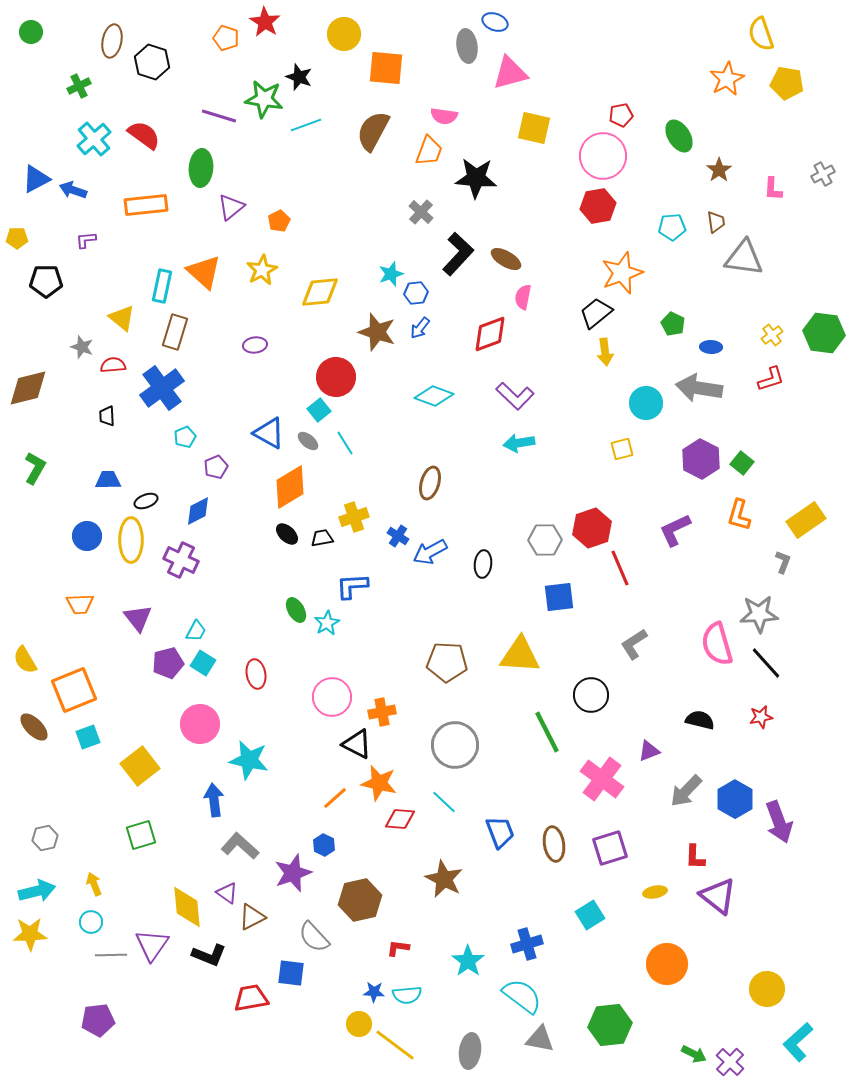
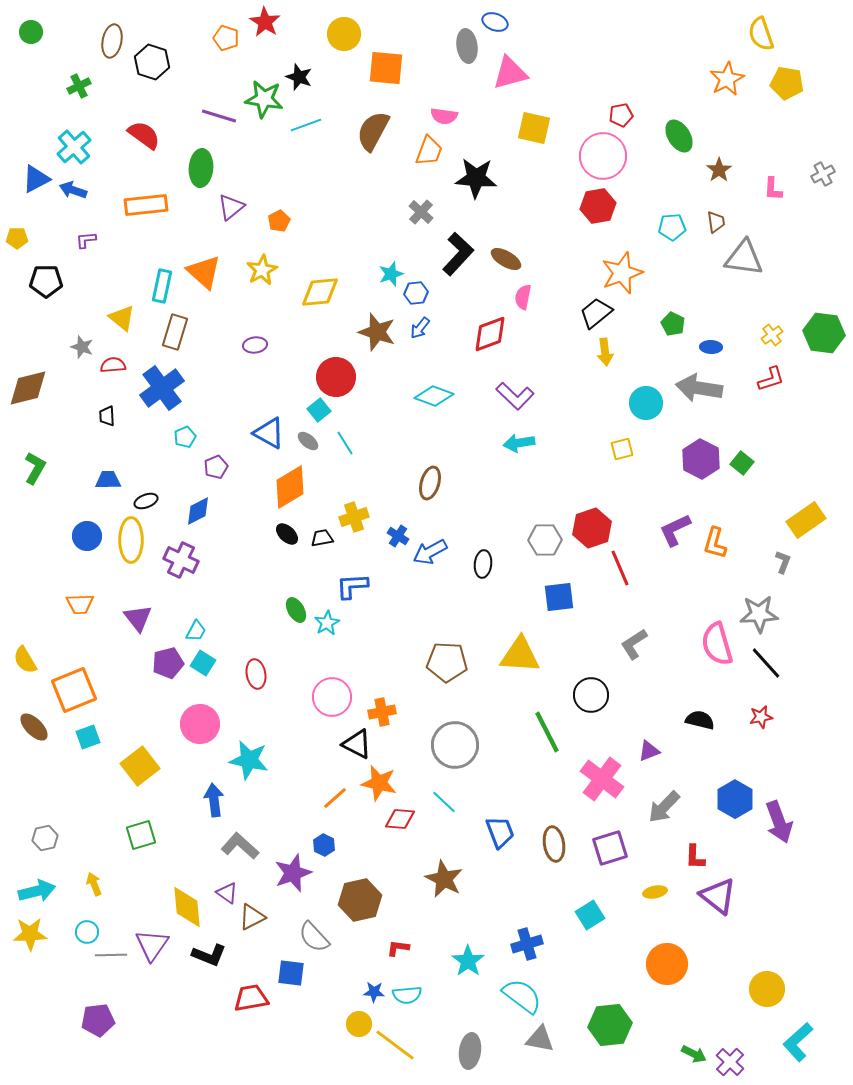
cyan cross at (94, 139): moved 20 px left, 8 px down
orange L-shape at (739, 515): moved 24 px left, 28 px down
gray arrow at (686, 791): moved 22 px left, 16 px down
cyan circle at (91, 922): moved 4 px left, 10 px down
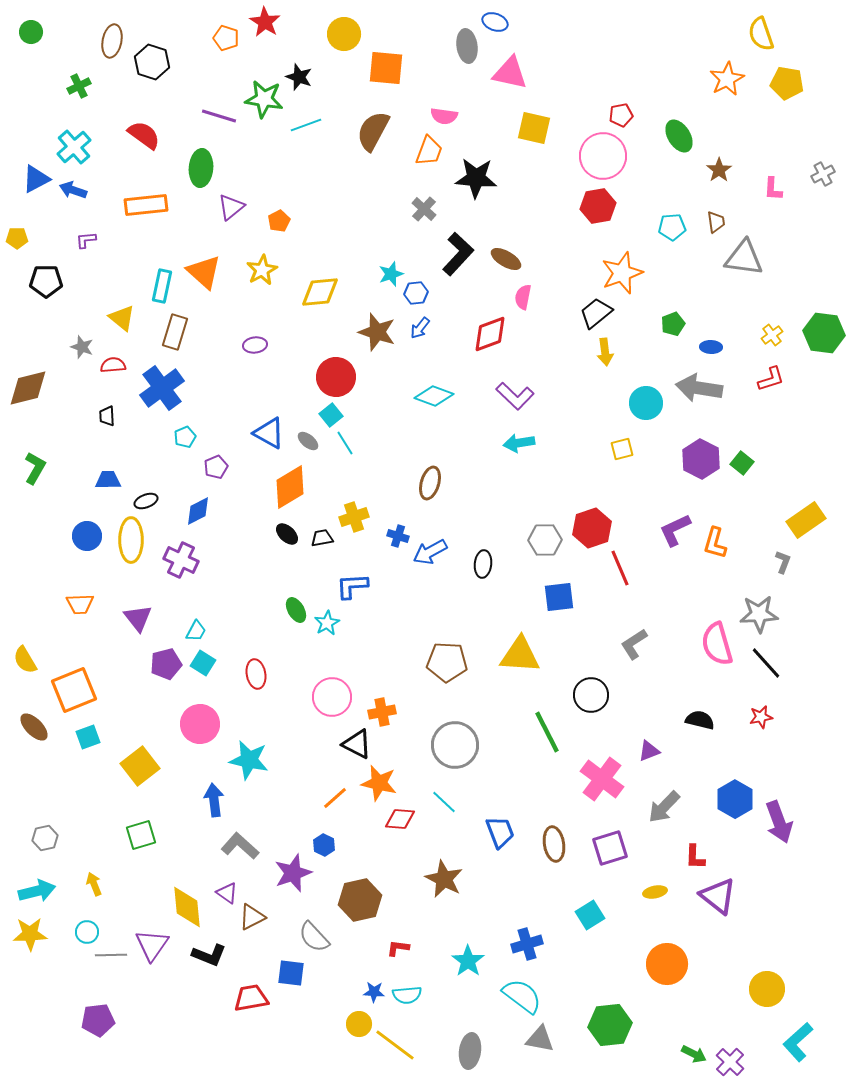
pink triangle at (510, 73): rotated 27 degrees clockwise
gray cross at (421, 212): moved 3 px right, 3 px up
green pentagon at (673, 324): rotated 25 degrees clockwise
cyan square at (319, 410): moved 12 px right, 5 px down
blue cross at (398, 536): rotated 15 degrees counterclockwise
purple pentagon at (168, 663): moved 2 px left, 1 px down
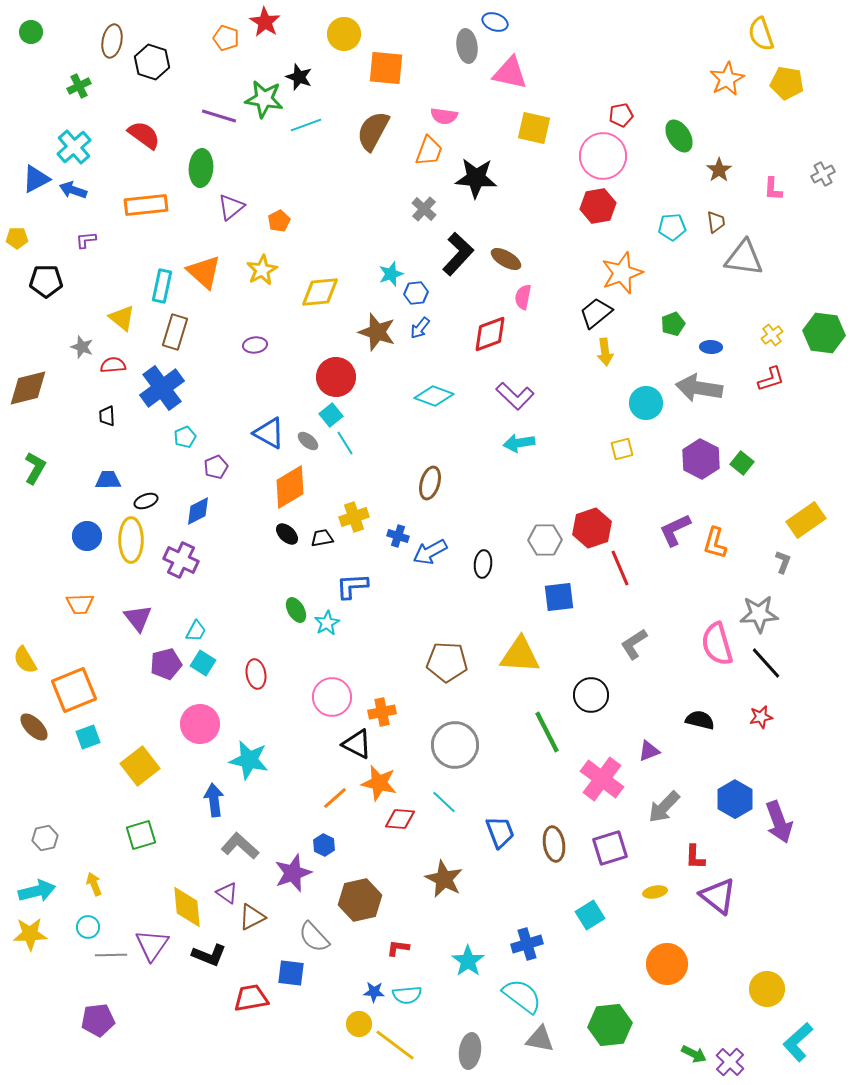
cyan circle at (87, 932): moved 1 px right, 5 px up
